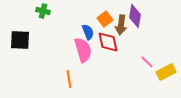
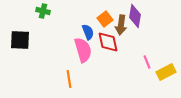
pink line: rotated 24 degrees clockwise
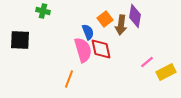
red diamond: moved 7 px left, 7 px down
pink line: rotated 72 degrees clockwise
orange line: rotated 30 degrees clockwise
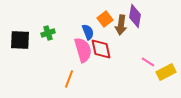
green cross: moved 5 px right, 22 px down; rotated 32 degrees counterclockwise
pink line: moved 1 px right; rotated 72 degrees clockwise
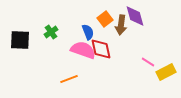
purple diamond: rotated 25 degrees counterclockwise
green cross: moved 3 px right, 1 px up; rotated 16 degrees counterclockwise
pink semicircle: rotated 55 degrees counterclockwise
orange line: rotated 48 degrees clockwise
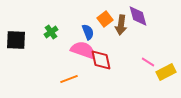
purple diamond: moved 3 px right
black square: moved 4 px left
red diamond: moved 11 px down
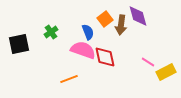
black square: moved 3 px right, 4 px down; rotated 15 degrees counterclockwise
red diamond: moved 4 px right, 3 px up
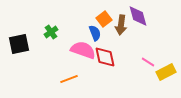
orange square: moved 1 px left
blue semicircle: moved 7 px right, 1 px down
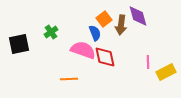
pink line: rotated 56 degrees clockwise
orange line: rotated 18 degrees clockwise
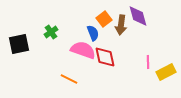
blue semicircle: moved 2 px left
orange line: rotated 30 degrees clockwise
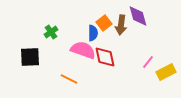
orange square: moved 4 px down
blue semicircle: rotated 21 degrees clockwise
black square: moved 11 px right, 13 px down; rotated 10 degrees clockwise
pink line: rotated 40 degrees clockwise
